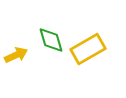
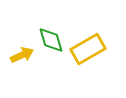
yellow arrow: moved 6 px right
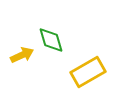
yellow rectangle: moved 23 px down
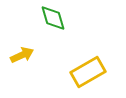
green diamond: moved 2 px right, 22 px up
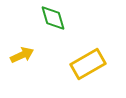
yellow rectangle: moved 8 px up
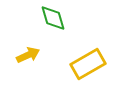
yellow arrow: moved 6 px right
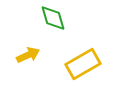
yellow rectangle: moved 5 px left
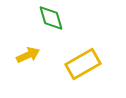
green diamond: moved 2 px left
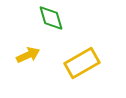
yellow rectangle: moved 1 px left, 1 px up
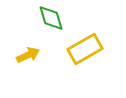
yellow rectangle: moved 3 px right, 14 px up
